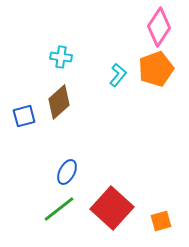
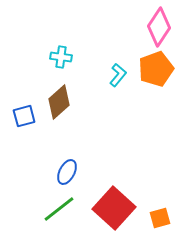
red square: moved 2 px right
orange square: moved 1 px left, 3 px up
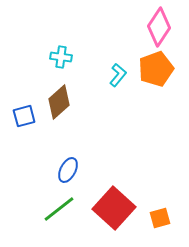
blue ellipse: moved 1 px right, 2 px up
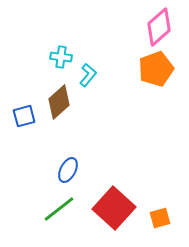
pink diamond: rotated 15 degrees clockwise
cyan L-shape: moved 30 px left
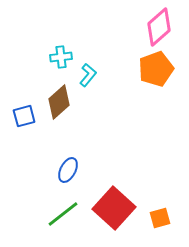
cyan cross: rotated 15 degrees counterclockwise
green line: moved 4 px right, 5 px down
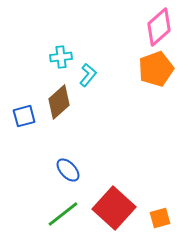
blue ellipse: rotated 70 degrees counterclockwise
